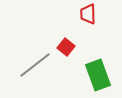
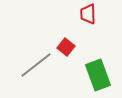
gray line: moved 1 px right
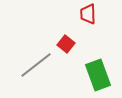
red square: moved 3 px up
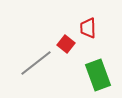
red trapezoid: moved 14 px down
gray line: moved 2 px up
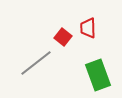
red square: moved 3 px left, 7 px up
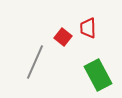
gray line: moved 1 px left, 1 px up; rotated 28 degrees counterclockwise
green rectangle: rotated 8 degrees counterclockwise
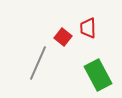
gray line: moved 3 px right, 1 px down
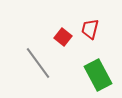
red trapezoid: moved 2 px right, 1 px down; rotated 15 degrees clockwise
gray line: rotated 60 degrees counterclockwise
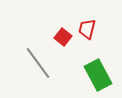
red trapezoid: moved 3 px left
